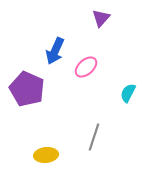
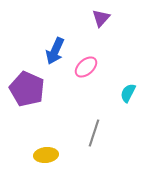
gray line: moved 4 px up
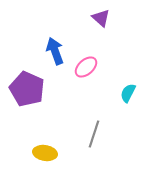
purple triangle: rotated 30 degrees counterclockwise
blue arrow: rotated 136 degrees clockwise
gray line: moved 1 px down
yellow ellipse: moved 1 px left, 2 px up; rotated 15 degrees clockwise
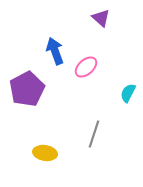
purple pentagon: rotated 20 degrees clockwise
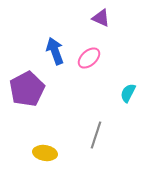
purple triangle: rotated 18 degrees counterclockwise
pink ellipse: moved 3 px right, 9 px up
gray line: moved 2 px right, 1 px down
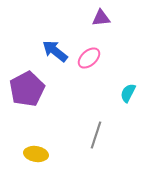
purple triangle: rotated 30 degrees counterclockwise
blue arrow: rotated 32 degrees counterclockwise
yellow ellipse: moved 9 px left, 1 px down
